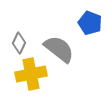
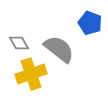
gray diamond: rotated 55 degrees counterclockwise
yellow cross: rotated 8 degrees counterclockwise
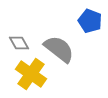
blue pentagon: moved 2 px up
yellow cross: rotated 36 degrees counterclockwise
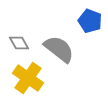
yellow cross: moved 3 px left, 4 px down
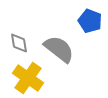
gray diamond: rotated 20 degrees clockwise
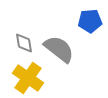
blue pentagon: rotated 25 degrees counterclockwise
gray diamond: moved 5 px right
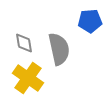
gray semicircle: rotated 40 degrees clockwise
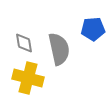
blue pentagon: moved 3 px right, 8 px down
yellow cross: rotated 20 degrees counterclockwise
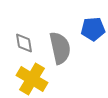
gray semicircle: moved 1 px right, 1 px up
yellow cross: moved 4 px right, 1 px down; rotated 16 degrees clockwise
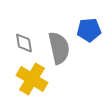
blue pentagon: moved 4 px left, 1 px down
gray semicircle: moved 1 px left
